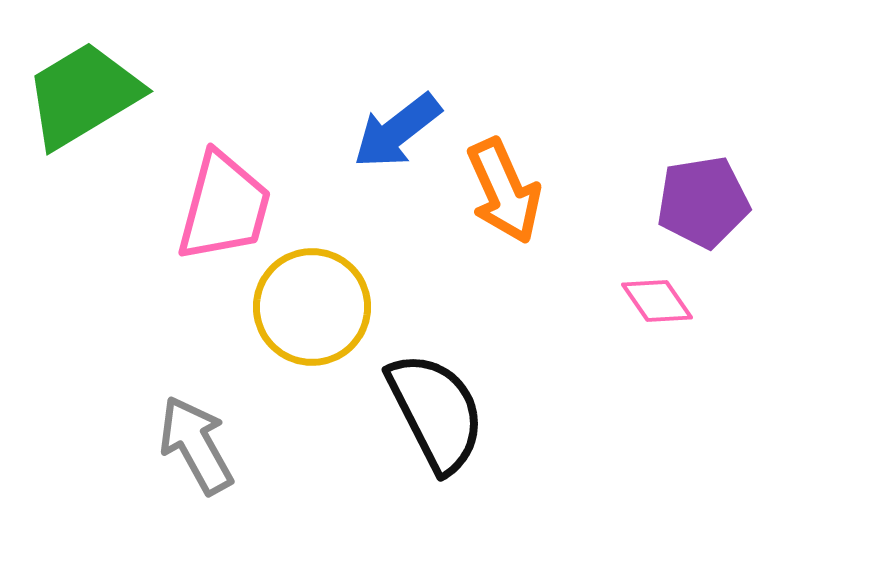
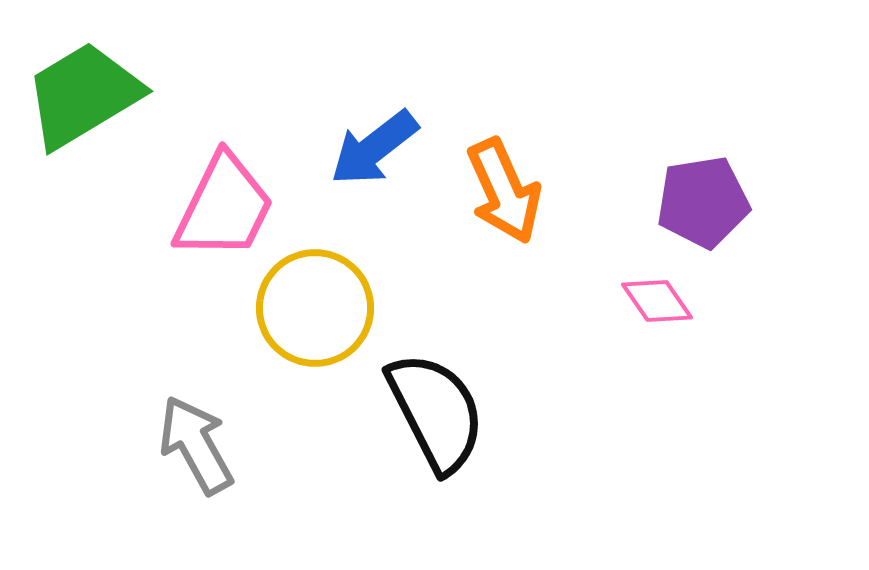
blue arrow: moved 23 px left, 17 px down
pink trapezoid: rotated 11 degrees clockwise
yellow circle: moved 3 px right, 1 px down
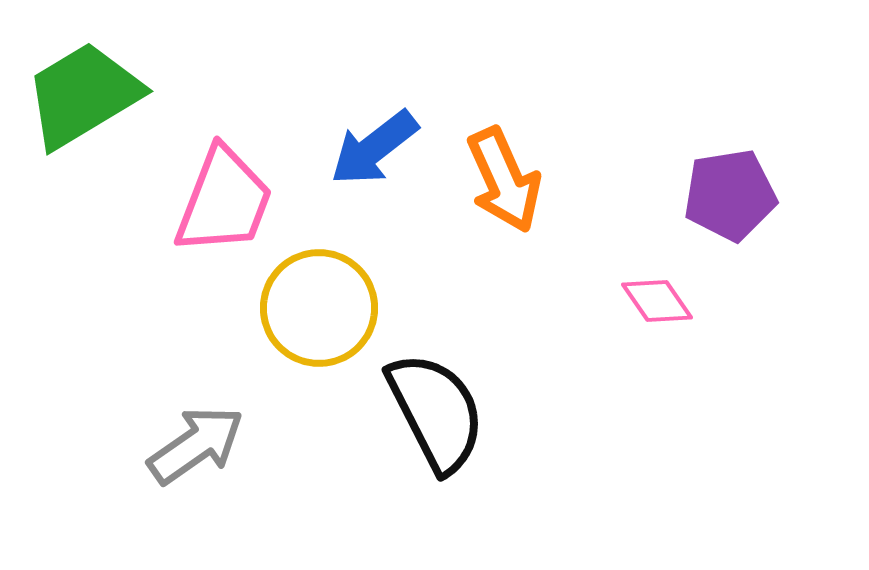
orange arrow: moved 11 px up
purple pentagon: moved 27 px right, 7 px up
pink trapezoid: moved 6 px up; rotated 5 degrees counterclockwise
yellow circle: moved 4 px right
gray arrow: rotated 84 degrees clockwise
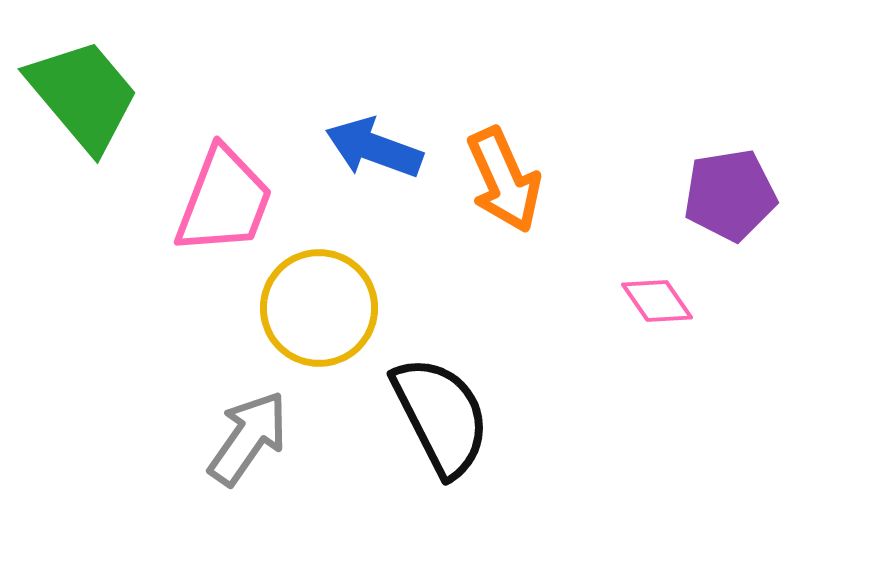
green trapezoid: rotated 81 degrees clockwise
blue arrow: rotated 58 degrees clockwise
black semicircle: moved 5 px right, 4 px down
gray arrow: moved 52 px right, 7 px up; rotated 20 degrees counterclockwise
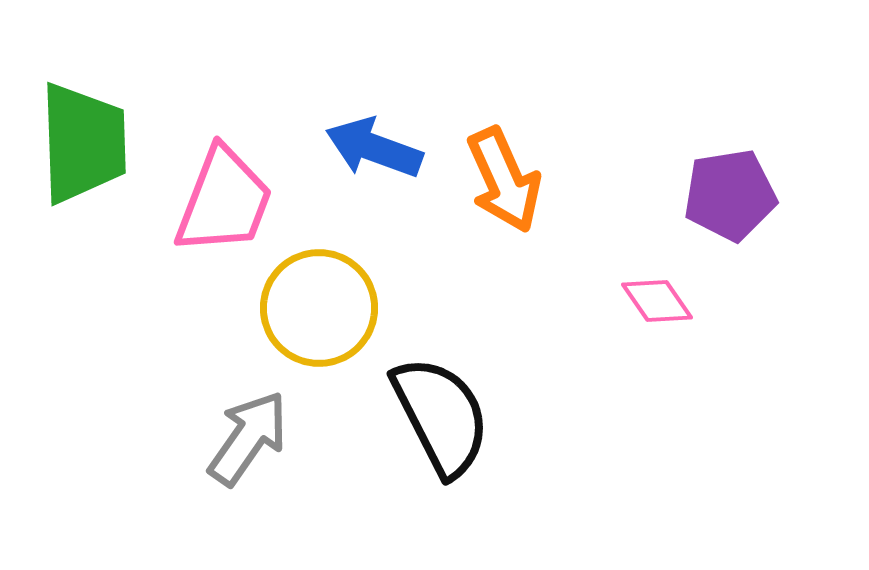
green trapezoid: moved 48 px down; rotated 38 degrees clockwise
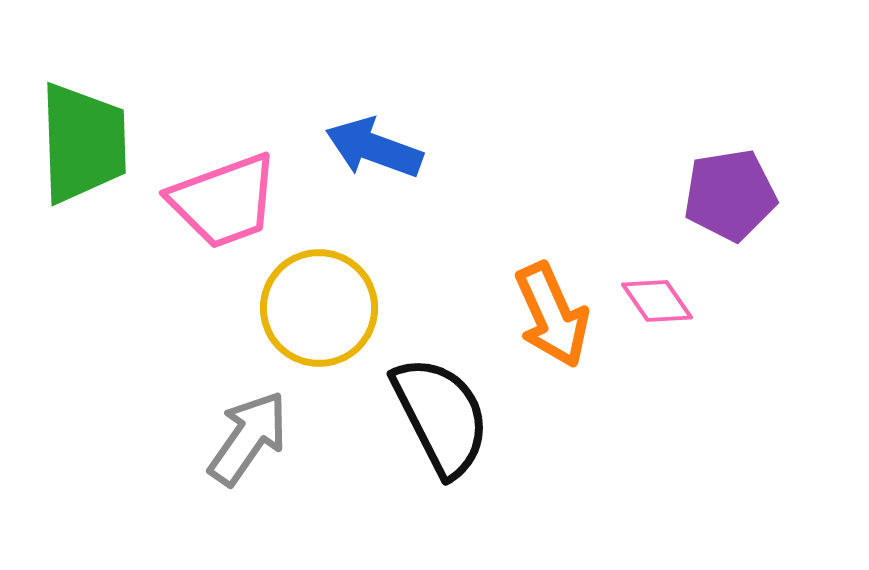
orange arrow: moved 48 px right, 135 px down
pink trapezoid: rotated 49 degrees clockwise
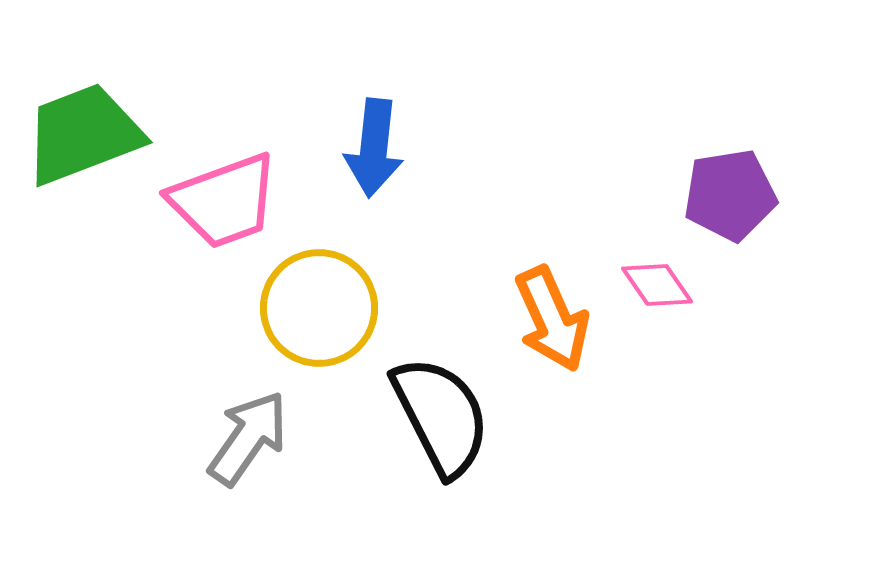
green trapezoid: moved 9 px up; rotated 109 degrees counterclockwise
blue arrow: rotated 104 degrees counterclockwise
pink diamond: moved 16 px up
orange arrow: moved 4 px down
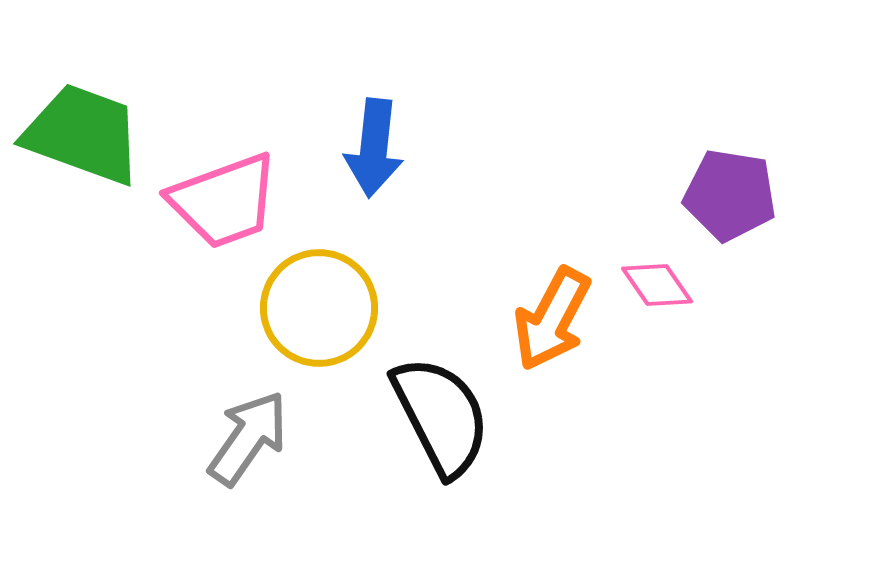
green trapezoid: rotated 41 degrees clockwise
purple pentagon: rotated 18 degrees clockwise
orange arrow: rotated 52 degrees clockwise
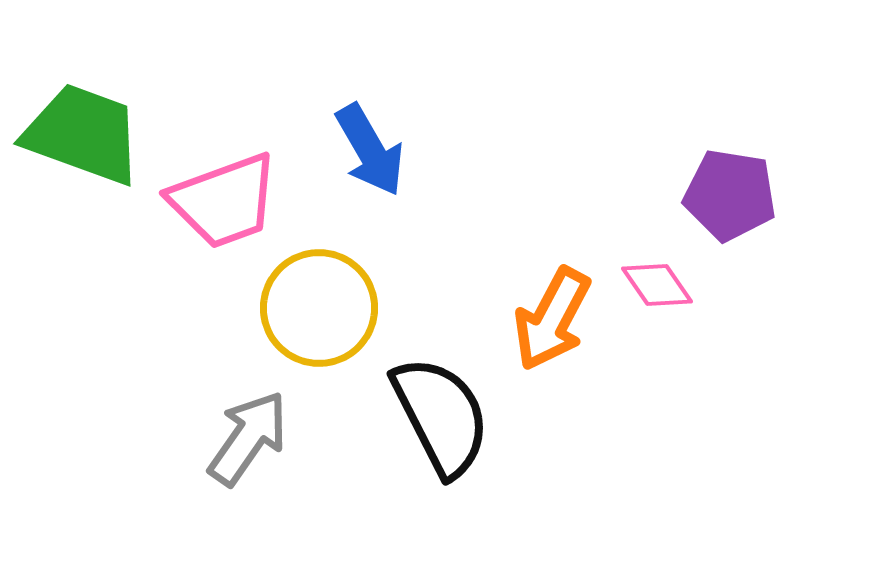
blue arrow: moved 4 px left, 2 px down; rotated 36 degrees counterclockwise
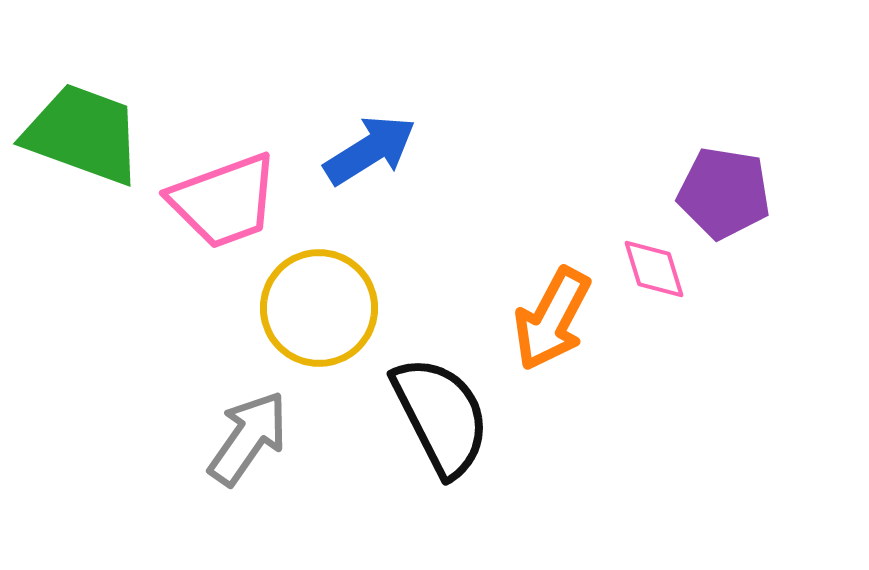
blue arrow: rotated 92 degrees counterclockwise
purple pentagon: moved 6 px left, 2 px up
pink diamond: moved 3 px left, 16 px up; rotated 18 degrees clockwise
